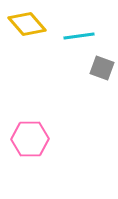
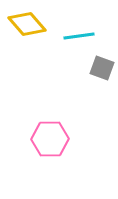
pink hexagon: moved 20 px right
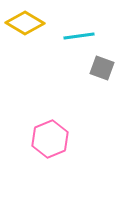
yellow diamond: moved 2 px left, 1 px up; rotated 18 degrees counterclockwise
pink hexagon: rotated 21 degrees counterclockwise
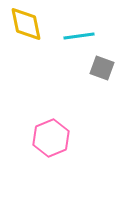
yellow diamond: moved 1 px right, 1 px down; rotated 48 degrees clockwise
pink hexagon: moved 1 px right, 1 px up
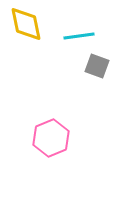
gray square: moved 5 px left, 2 px up
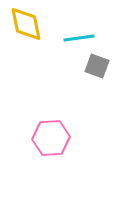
cyan line: moved 2 px down
pink hexagon: rotated 18 degrees clockwise
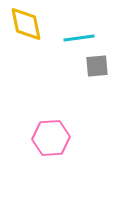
gray square: rotated 25 degrees counterclockwise
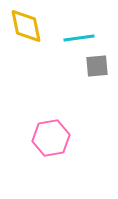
yellow diamond: moved 2 px down
pink hexagon: rotated 6 degrees counterclockwise
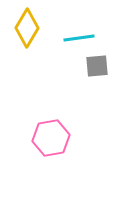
yellow diamond: moved 1 px right, 2 px down; rotated 42 degrees clockwise
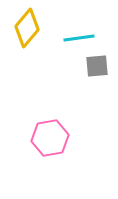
yellow diamond: rotated 9 degrees clockwise
pink hexagon: moved 1 px left
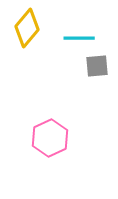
cyan line: rotated 8 degrees clockwise
pink hexagon: rotated 15 degrees counterclockwise
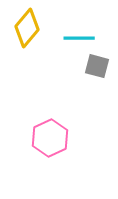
gray square: rotated 20 degrees clockwise
